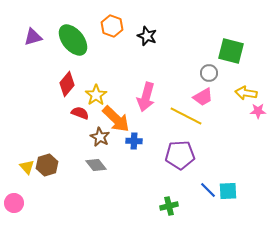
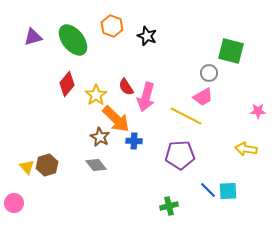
yellow arrow: moved 56 px down
red semicircle: moved 46 px right, 26 px up; rotated 144 degrees counterclockwise
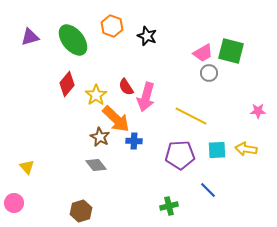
purple triangle: moved 3 px left
pink trapezoid: moved 44 px up
yellow line: moved 5 px right
brown hexagon: moved 34 px right, 46 px down
cyan square: moved 11 px left, 41 px up
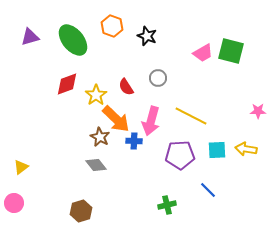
gray circle: moved 51 px left, 5 px down
red diamond: rotated 30 degrees clockwise
pink arrow: moved 5 px right, 24 px down
yellow triangle: moved 6 px left; rotated 35 degrees clockwise
green cross: moved 2 px left, 1 px up
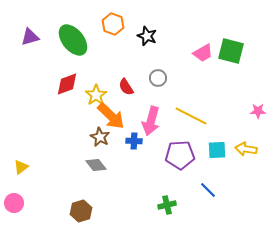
orange hexagon: moved 1 px right, 2 px up
orange arrow: moved 5 px left, 3 px up
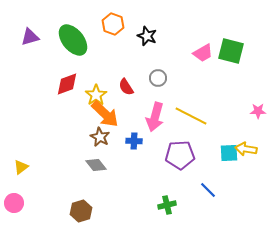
orange arrow: moved 6 px left, 2 px up
pink arrow: moved 4 px right, 4 px up
cyan square: moved 12 px right, 3 px down
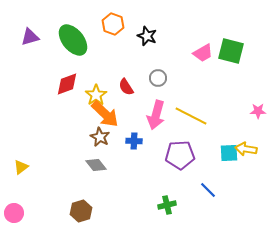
pink arrow: moved 1 px right, 2 px up
pink circle: moved 10 px down
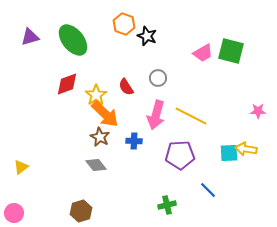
orange hexagon: moved 11 px right
